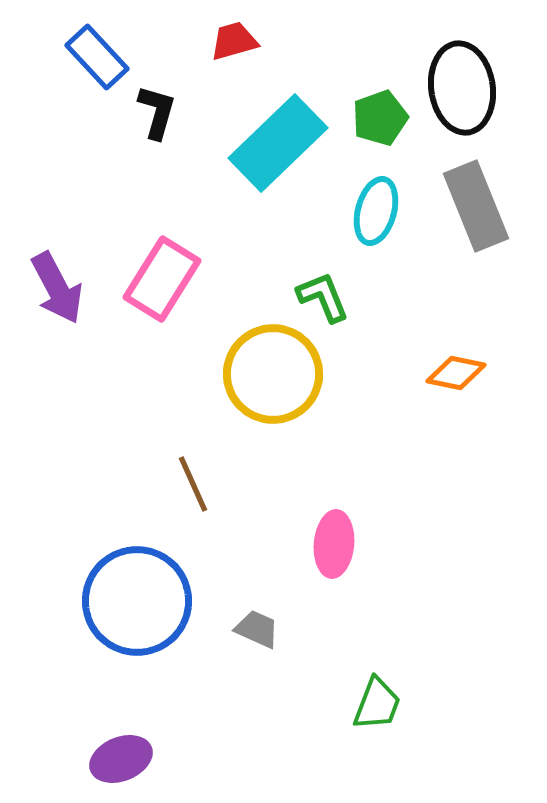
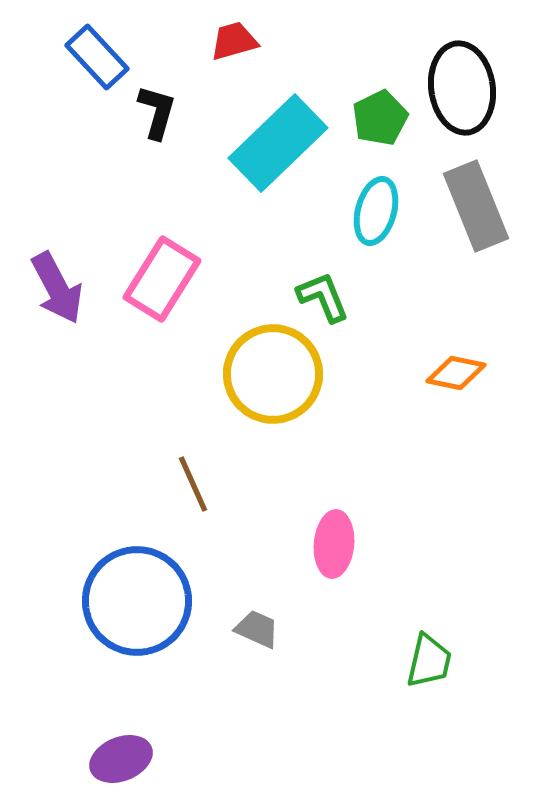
green pentagon: rotated 6 degrees counterclockwise
green trapezoid: moved 52 px right, 43 px up; rotated 8 degrees counterclockwise
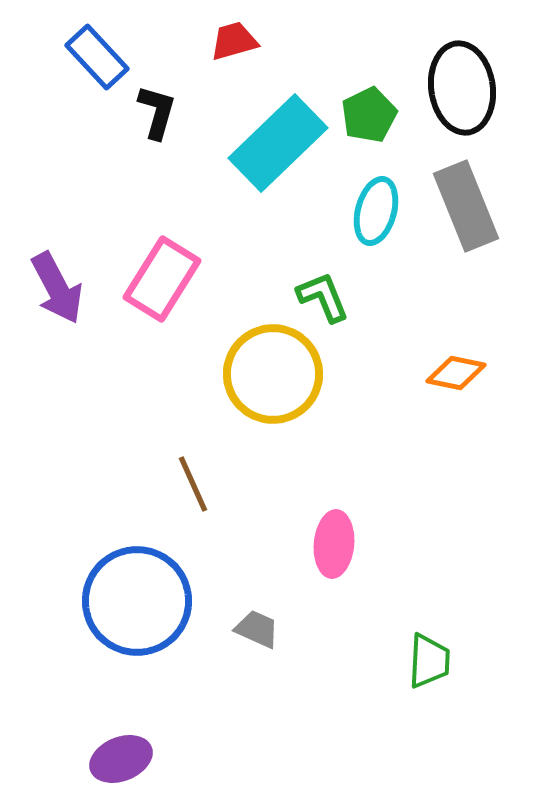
green pentagon: moved 11 px left, 3 px up
gray rectangle: moved 10 px left
green trapezoid: rotated 10 degrees counterclockwise
